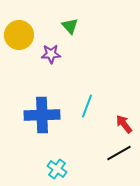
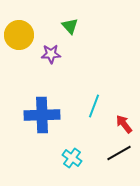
cyan line: moved 7 px right
cyan cross: moved 15 px right, 11 px up
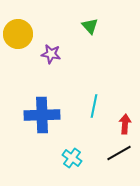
green triangle: moved 20 px right
yellow circle: moved 1 px left, 1 px up
purple star: rotated 12 degrees clockwise
cyan line: rotated 10 degrees counterclockwise
red arrow: moved 1 px right; rotated 42 degrees clockwise
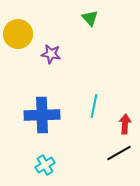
green triangle: moved 8 px up
cyan cross: moved 27 px left, 7 px down; rotated 24 degrees clockwise
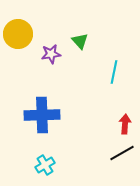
green triangle: moved 10 px left, 23 px down
purple star: rotated 18 degrees counterclockwise
cyan line: moved 20 px right, 34 px up
black line: moved 3 px right
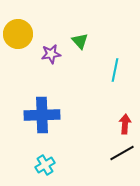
cyan line: moved 1 px right, 2 px up
